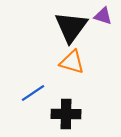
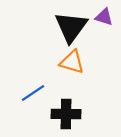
purple triangle: moved 1 px right, 1 px down
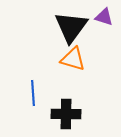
orange triangle: moved 1 px right, 3 px up
blue line: rotated 60 degrees counterclockwise
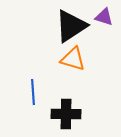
black triangle: moved 1 px up; rotated 21 degrees clockwise
blue line: moved 1 px up
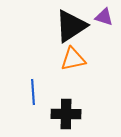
orange triangle: rotated 28 degrees counterclockwise
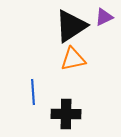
purple triangle: rotated 42 degrees counterclockwise
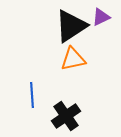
purple triangle: moved 3 px left
blue line: moved 1 px left, 3 px down
black cross: moved 2 px down; rotated 36 degrees counterclockwise
